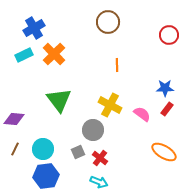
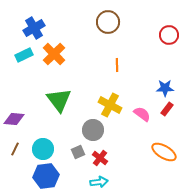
cyan arrow: rotated 30 degrees counterclockwise
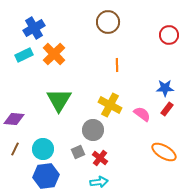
green triangle: rotated 8 degrees clockwise
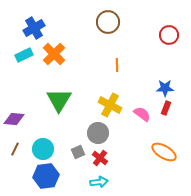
red rectangle: moved 1 px left, 1 px up; rotated 16 degrees counterclockwise
gray circle: moved 5 px right, 3 px down
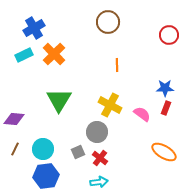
gray circle: moved 1 px left, 1 px up
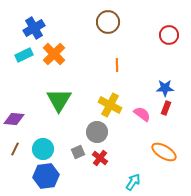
cyan arrow: moved 34 px right; rotated 48 degrees counterclockwise
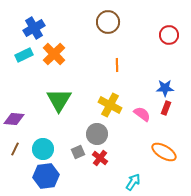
gray circle: moved 2 px down
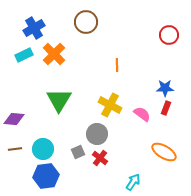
brown circle: moved 22 px left
brown line: rotated 56 degrees clockwise
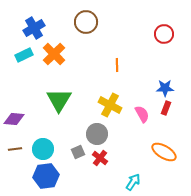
red circle: moved 5 px left, 1 px up
pink semicircle: rotated 24 degrees clockwise
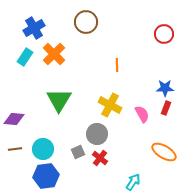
cyan rectangle: moved 1 px right, 2 px down; rotated 30 degrees counterclockwise
